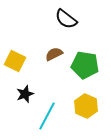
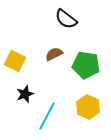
green pentagon: moved 1 px right
yellow hexagon: moved 2 px right, 1 px down
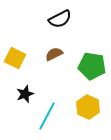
black semicircle: moved 6 px left; rotated 65 degrees counterclockwise
yellow square: moved 3 px up
green pentagon: moved 6 px right, 1 px down
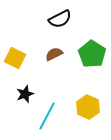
green pentagon: moved 12 px up; rotated 24 degrees clockwise
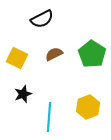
black semicircle: moved 18 px left
yellow square: moved 2 px right
black star: moved 2 px left
yellow hexagon: rotated 15 degrees clockwise
cyan line: moved 2 px right, 1 px down; rotated 24 degrees counterclockwise
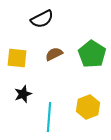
yellow square: rotated 20 degrees counterclockwise
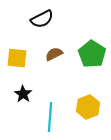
black star: rotated 18 degrees counterclockwise
cyan line: moved 1 px right
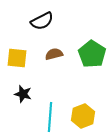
black semicircle: moved 2 px down
brown semicircle: rotated 12 degrees clockwise
black star: rotated 18 degrees counterclockwise
yellow hexagon: moved 5 px left, 9 px down
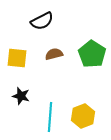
black star: moved 2 px left, 2 px down
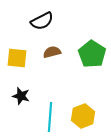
brown semicircle: moved 2 px left, 2 px up
